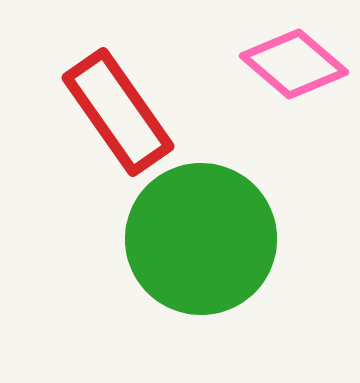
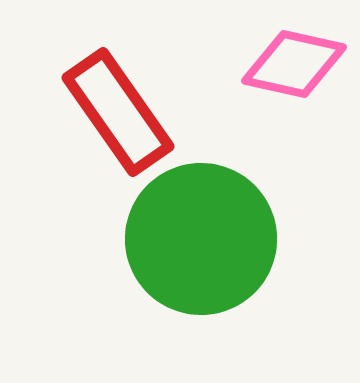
pink diamond: rotated 28 degrees counterclockwise
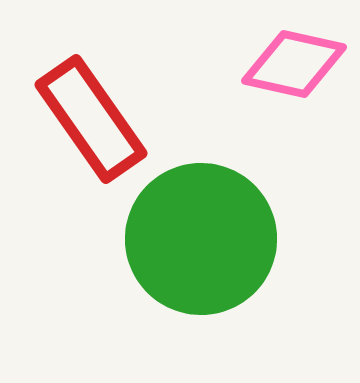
red rectangle: moved 27 px left, 7 px down
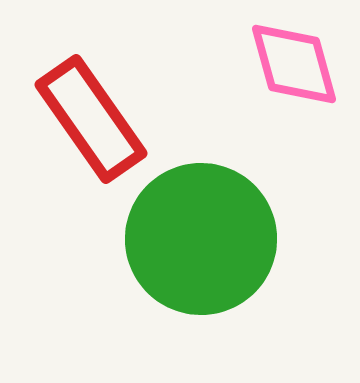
pink diamond: rotated 62 degrees clockwise
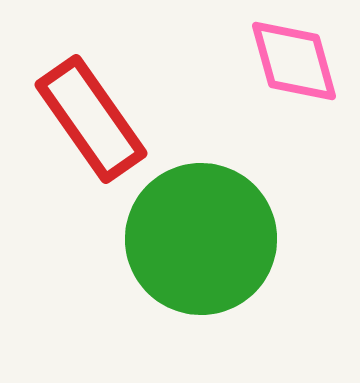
pink diamond: moved 3 px up
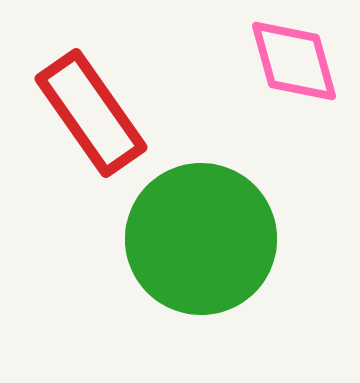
red rectangle: moved 6 px up
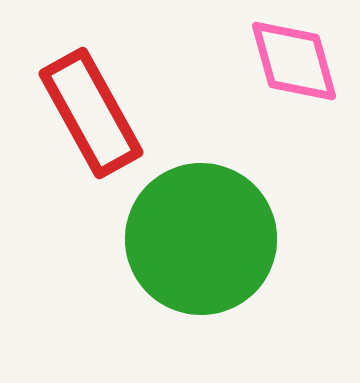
red rectangle: rotated 6 degrees clockwise
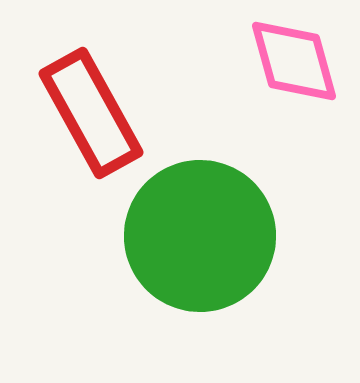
green circle: moved 1 px left, 3 px up
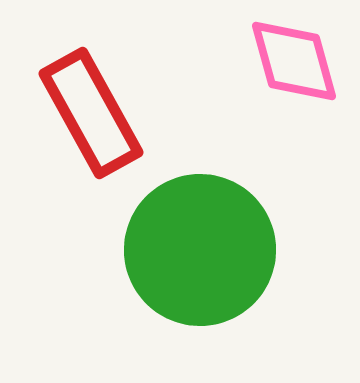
green circle: moved 14 px down
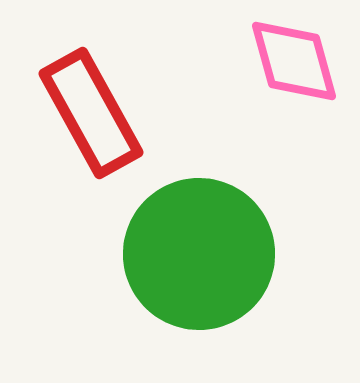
green circle: moved 1 px left, 4 px down
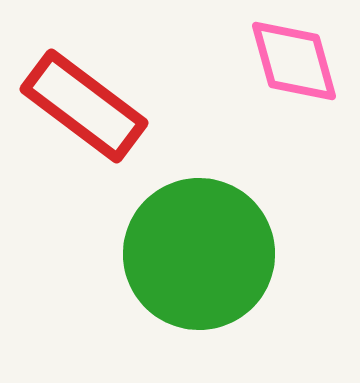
red rectangle: moved 7 px left, 7 px up; rotated 24 degrees counterclockwise
